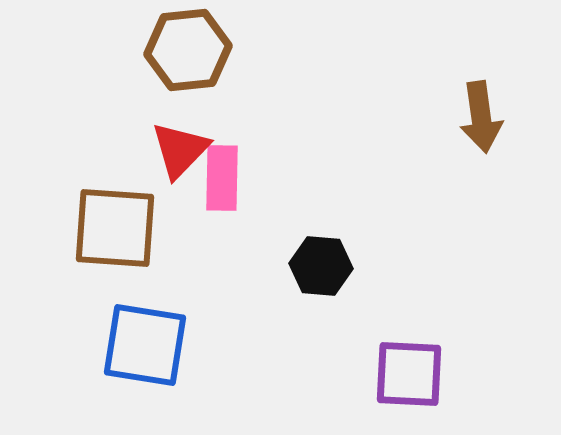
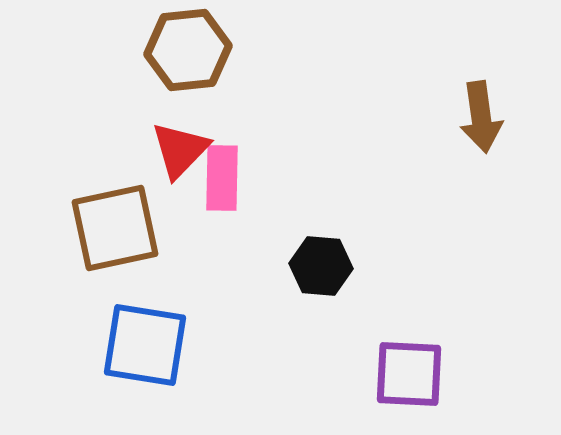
brown square: rotated 16 degrees counterclockwise
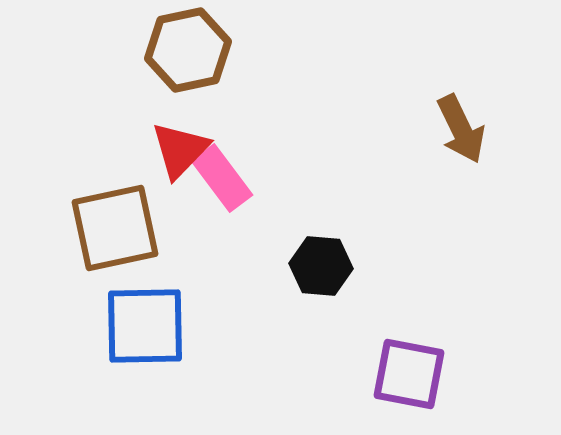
brown hexagon: rotated 6 degrees counterclockwise
brown arrow: moved 20 px left, 12 px down; rotated 18 degrees counterclockwise
pink rectangle: rotated 38 degrees counterclockwise
blue square: moved 19 px up; rotated 10 degrees counterclockwise
purple square: rotated 8 degrees clockwise
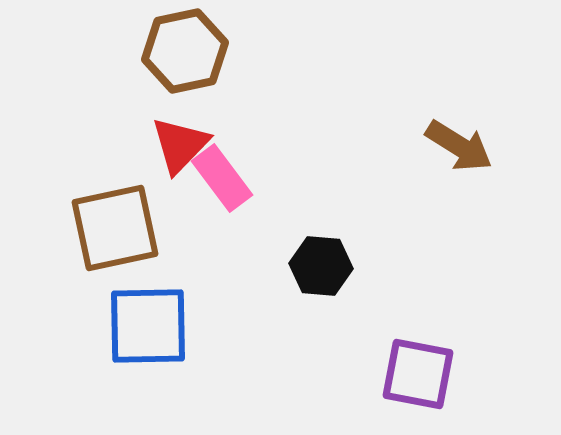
brown hexagon: moved 3 px left, 1 px down
brown arrow: moved 2 px left, 17 px down; rotated 32 degrees counterclockwise
red triangle: moved 5 px up
blue square: moved 3 px right
purple square: moved 9 px right
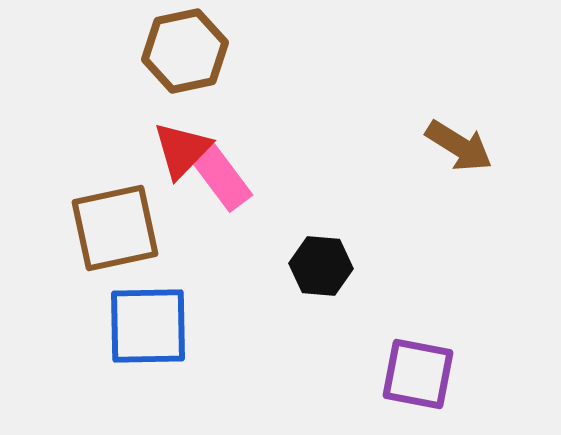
red triangle: moved 2 px right, 5 px down
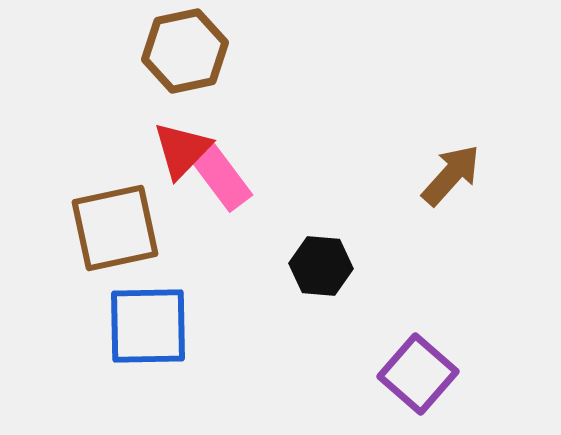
brown arrow: moved 8 px left, 29 px down; rotated 80 degrees counterclockwise
purple square: rotated 30 degrees clockwise
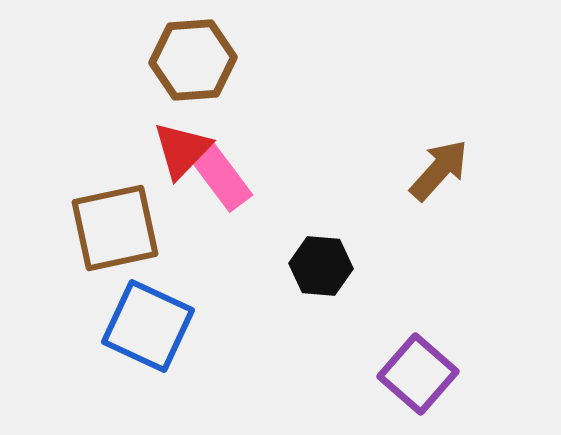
brown hexagon: moved 8 px right, 9 px down; rotated 8 degrees clockwise
brown arrow: moved 12 px left, 5 px up
blue square: rotated 26 degrees clockwise
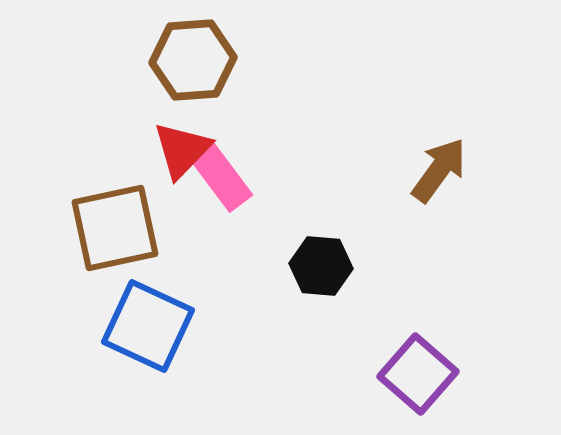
brown arrow: rotated 6 degrees counterclockwise
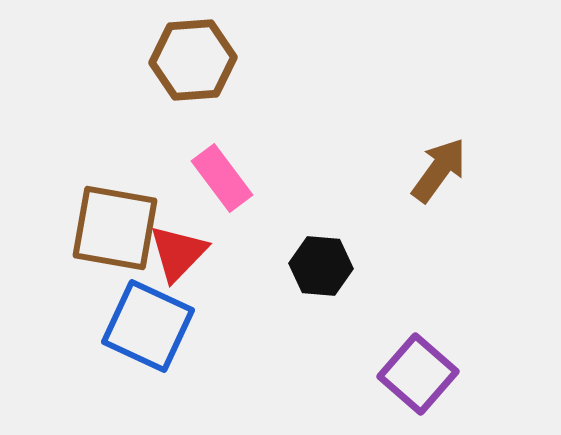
red triangle: moved 4 px left, 103 px down
brown square: rotated 22 degrees clockwise
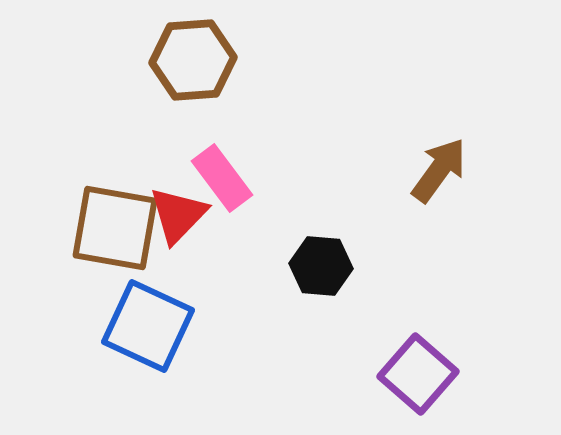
red triangle: moved 38 px up
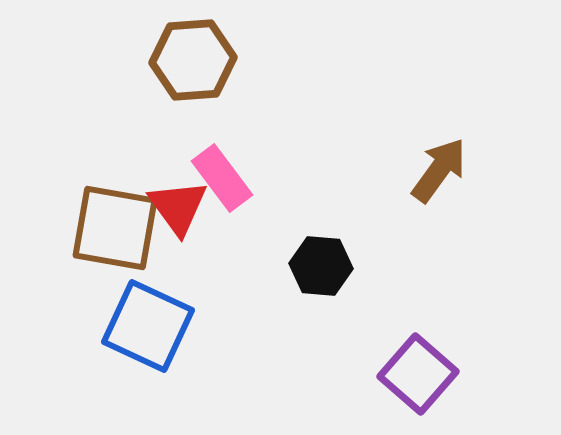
red triangle: moved 8 px up; rotated 20 degrees counterclockwise
